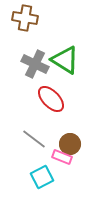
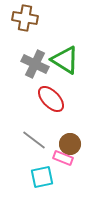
gray line: moved 1 px down
pink rectangle: moved 1 px right, 1 px down
cyan square: rotated 15 degrees clockwise
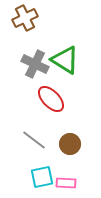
brown cross: rotated 35 degrees counterclockwise
pink rectangle: moved 3 px right, 25 px down; rotated 18 degrees counterclockwise
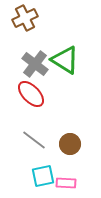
gray cross: rotated 12 degrees clockwise
red ellipse: moved 20 px left, 5 px up
cyan square: moved 1 px right, 1 px up
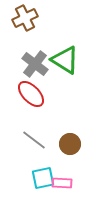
cyan square: moved 2 px down
pink rectangle: moved 4 px left
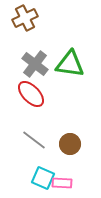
green triangle: moved 5 px right, 4 px down; rotated 24 degrees counterclockwise
cyan square: rotated 35 degrees clockwise
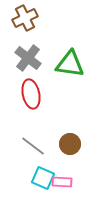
gray cross: moved 7 px left, 6 px up
red ellipse: rotated 32 degrees clockwise
gray line: moved 1 px left, 6 px down
pink rectangle: moved 1 px up
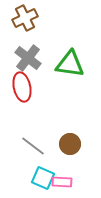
red ellipse: moved 9 px left, 7 px up
